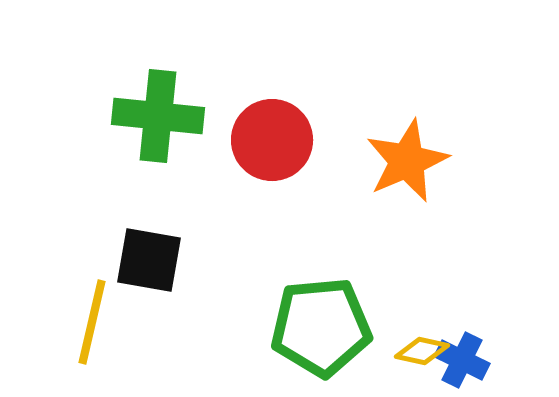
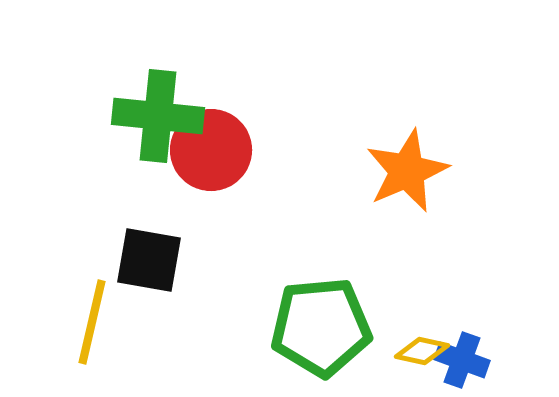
red circle: moved 61 px left, 10 px down
orange star: moved 10 px down
blue cross: rotated 6 degrees counterclockwise
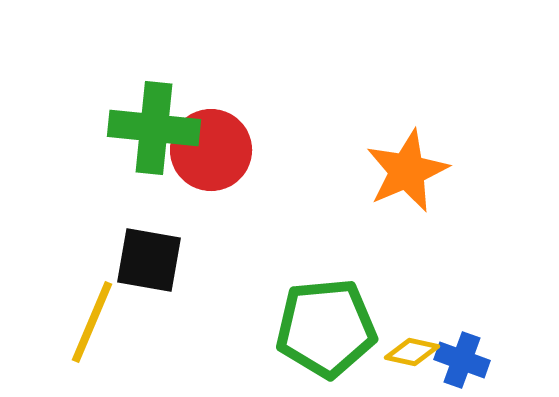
green cross: moved 4 px left, 12 px down
yellow line: rotated 10 degrees clockwise
green pentagon: moved 5 px right, 1 px down
yellow diamond: moved 10 px left, 1 px down
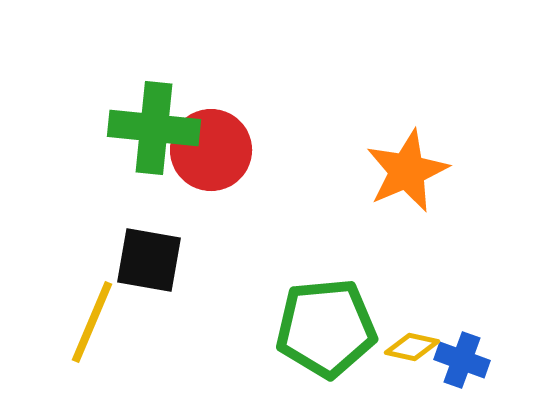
yellow diamond: moved 5 px up
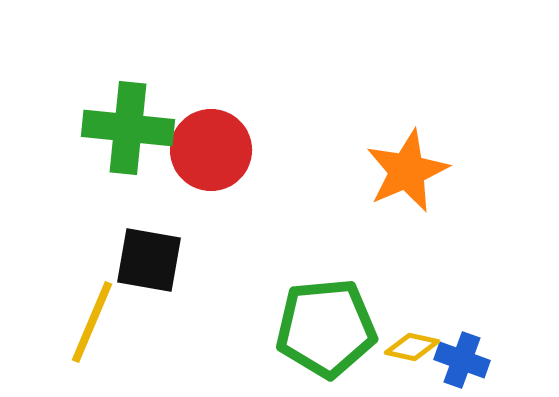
green cross: moved 26 px left
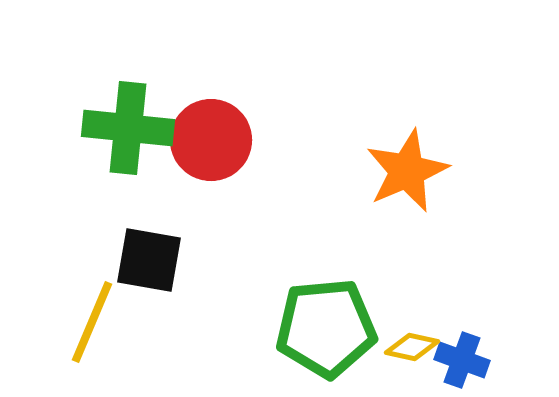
red circle: moved 10 px up
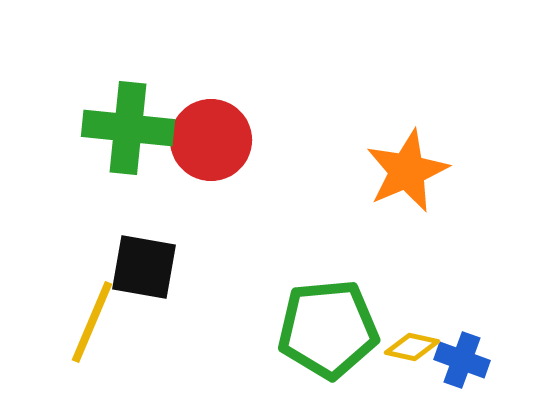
black square: moved 5 px left, 7 px down
green pentagon: moved 2 px right, 1 px down
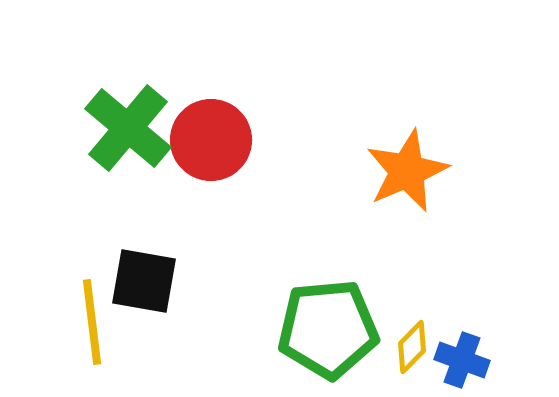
green cross: rotated 34 degrees clockwise
black square: moved 14 px down
yellow line: rotated 30 degrees counterclockwise
yellow diamond: rotated 58 degrees counterclockwise
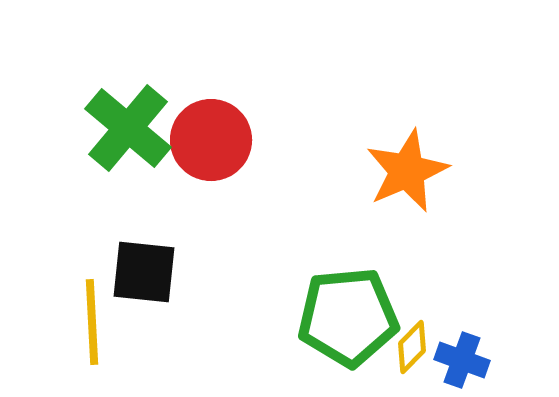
black square: moved 9 px up; rotated 4 degrees counterclockwise
yellow line: rotated 4 degrees clockwise
green pentagon: moved 20 px right, 12 px up
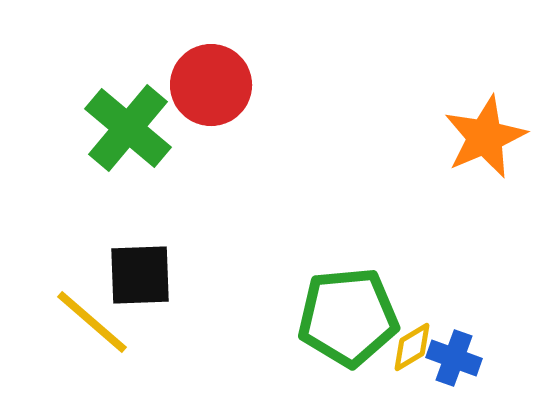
red circle: moved 55 px up
orange star: moved 78 px right, 34 px up
black square: moved 4 px left, 3 px down; rotated 8 degrees counterclockwise
yellow line: rotated 46 degrees counterclockwise
yellow diamond: rotated 14 degrees clockwise
blue cross: moved 8 px left, 2 px up
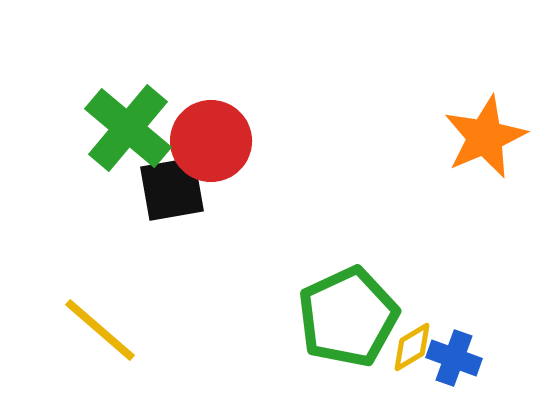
red circle: moved 56 px down
black square: moved 32 px right, 86 px up; rotated 8 degrees counterclockwise
green pentagon: rotated 20 degrees counterclockwise
yellow line: moved 8 px right, 8 px down
